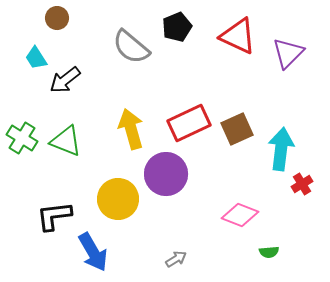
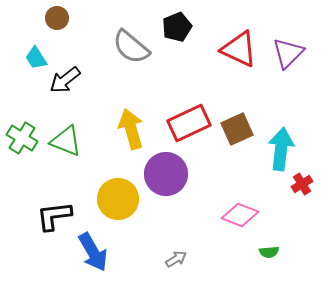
red triangle: moved 1 px right, 13 px down
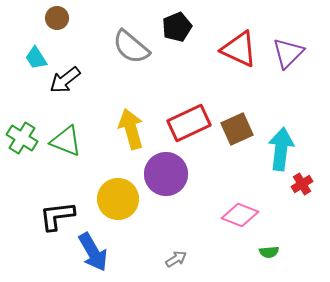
black L-shape: moved 3 px right
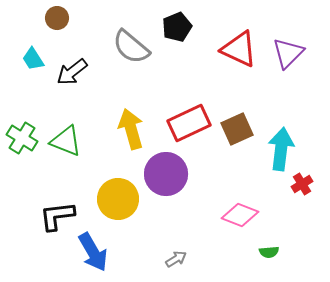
cyan trapezoid: moved 3 px left, 1 px down
black arrow: moved 7 px right, 8 px up
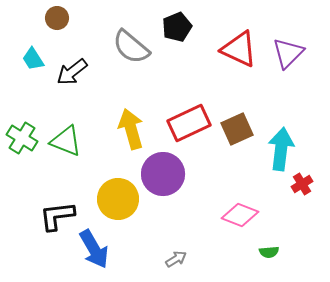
purple circle: moved 3 px left
blue arrow: moved 1 px right, 3 px up
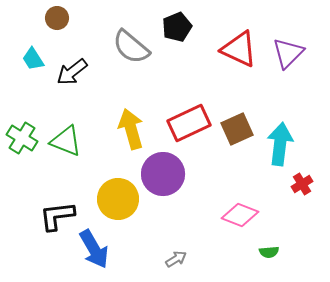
cyan arrow: moved 1 px left, 5 px up
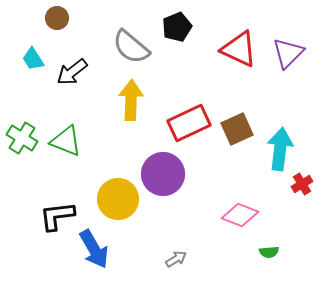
yellow arrow: moved 29 px up; rotated 18 degrees clockwise
cyan arrow: moved 5 px down
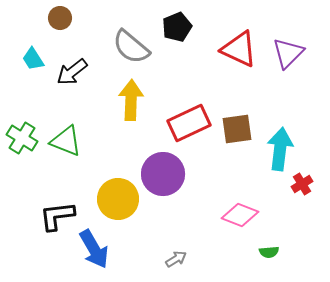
brown circle: moved 3 px right
brown square: rotated 16 degrees clockwise
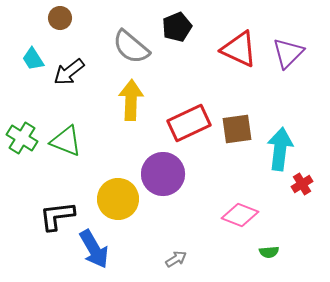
black arrow: moved 3 px left
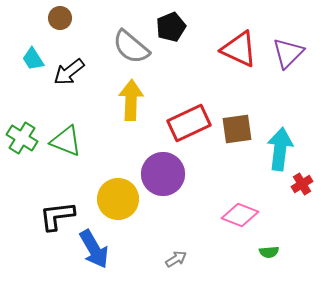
black pentagon: moved 6 px left
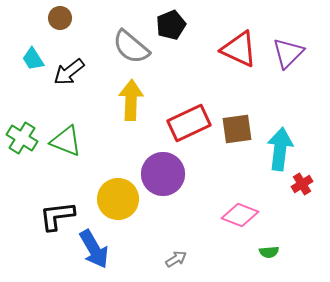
black pentagon: moved 2 px up
